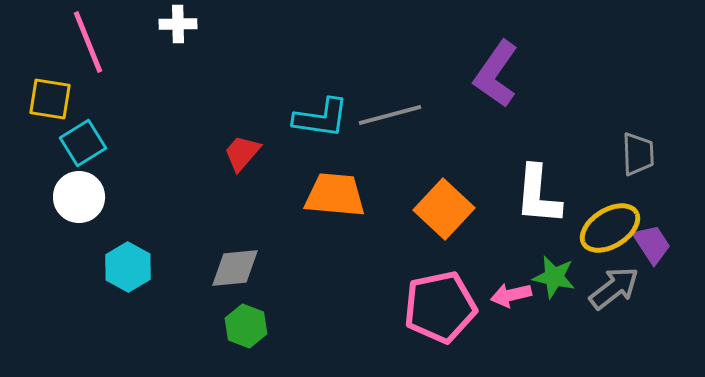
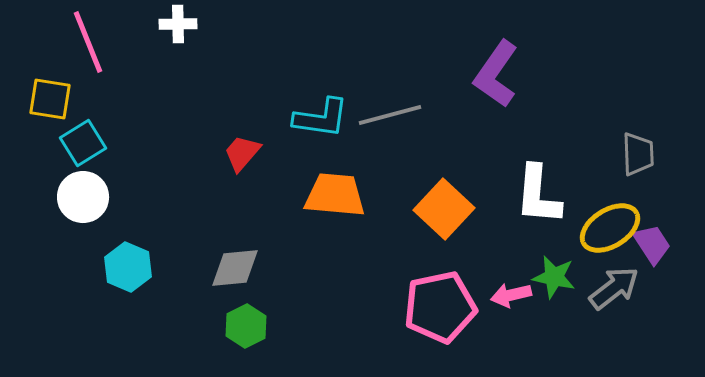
white circle: moved 4 px right
cyan hexagon: rotated 6 degrees counterclockwise
green hexagon: rotated 12 degrees clockwise
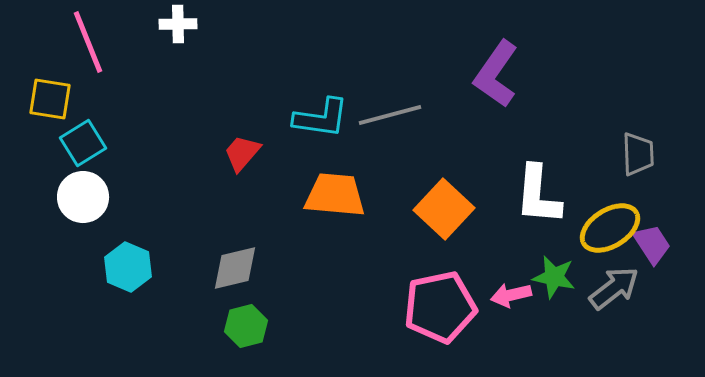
gray diamond: rotated 8 degrees counterclockwise
green hexagon: rotated 12 degrees clockwise
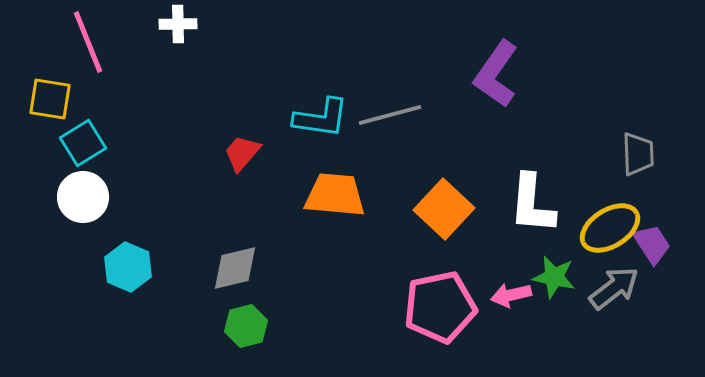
white L-shape: moved 6 px left, 9 px down
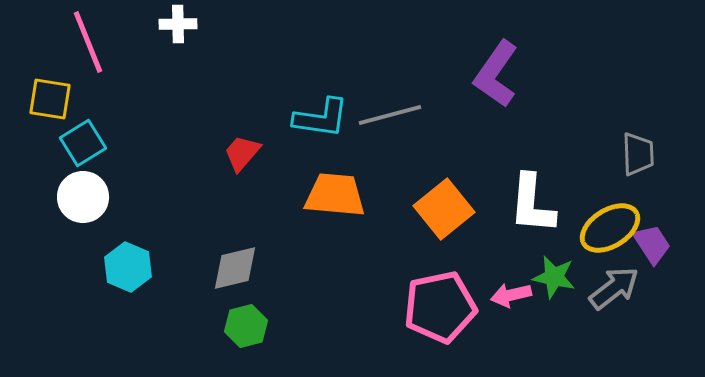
orange square: rotated 8 degrees clockwise
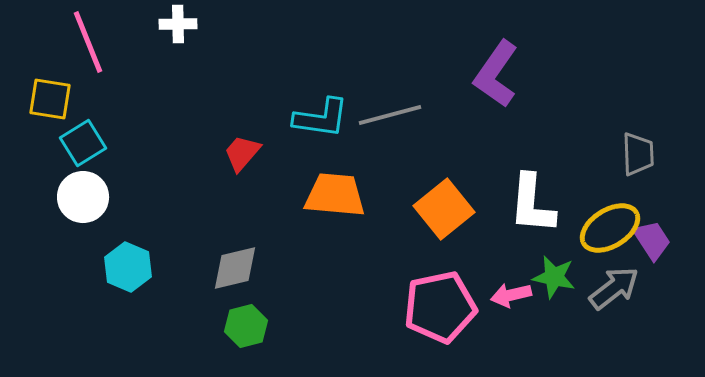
purple trapezoid: moved 4 px up
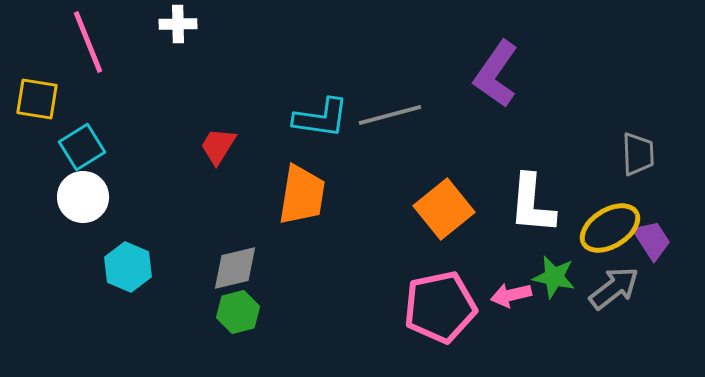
yellow square: moved 13 px left
cyan square: moved 1 px left, 4 px down
red trapezoid: moved 24 px left, 7 px up; rotated 9 degrees counterclockwise
orange trapezoid: moved 33 px left; rotated 94 degrees clockwise
green hexagon: moved 8 px left, 14 px up
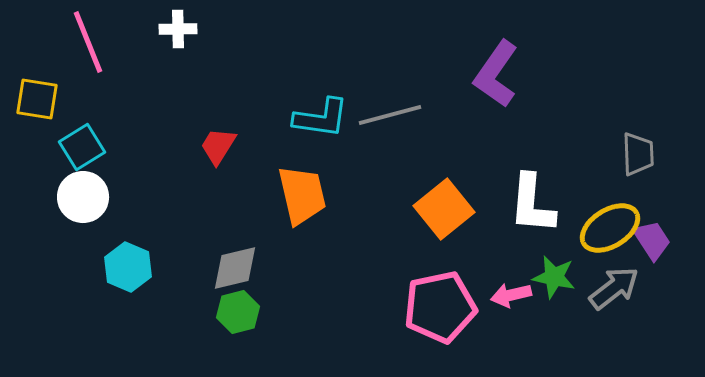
white cross: moved 5 px down
orange trapezoid: rotated 22 degrees counterclockwise
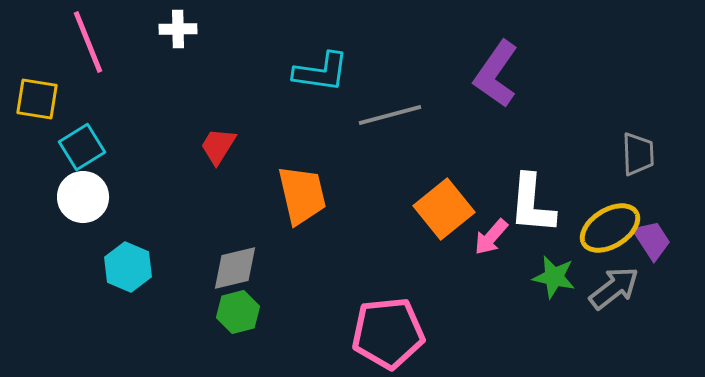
cyan L-shape: moved 46 px up
pink arrow: moved 20 px left, 58 px up; rotated 36 degrees counterclockwise
pink pentagon: moved 52 px left, 26 px down; rotated 6 degrees clockwise
